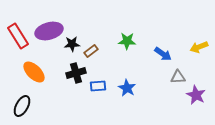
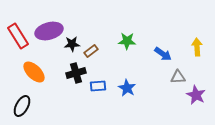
yellow arrow: moved 2 px left; rotated 108 degrees clockwise
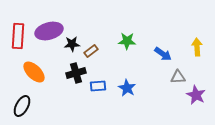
red rectangle: rotated 35 degrees clockwise
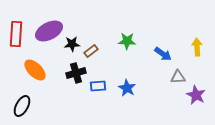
purple ellipse: rotated 12 degrees counterclockwise
red rectangle: moved 2 px left, 2 px up
orange ellipse: moved 1 px right, 2 px up
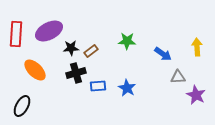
black star: moved 1 px left, 4 px down
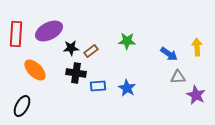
blue arrow: moved 6 px right
black cross: rotated 24 degrees clockwise
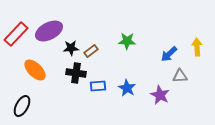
red rectangle: rotated 40 degrees clockwise
blue arrow: rotated 102 degrees clockwise
gray triangle: moved 2 px right, 1 px up
purple star: moved 36 px left
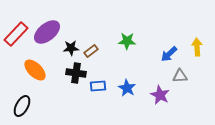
purple ellipse: moved 2 px left, 1 px down; rotated 12 degrees counterclockwise
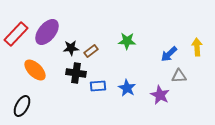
purple ellipse: rotated 12 degrees counterclockwise
gray triangle: moved 1 px left
